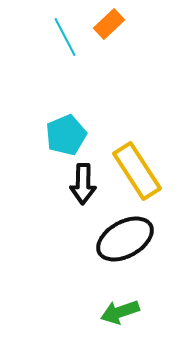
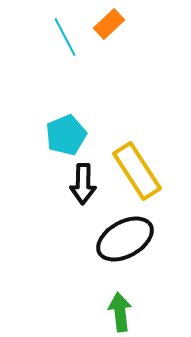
green arrow: rotated 102 degrees clockwise
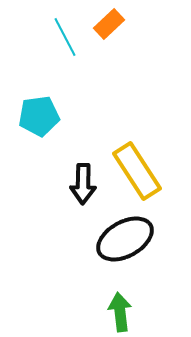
cyan pentagon: moved 27 px left, 19 px up; rotated 15 degrees clockwise
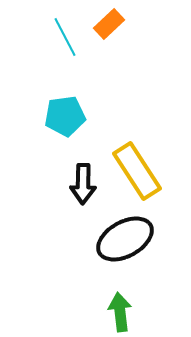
cyan pentagon: moved 26 px right
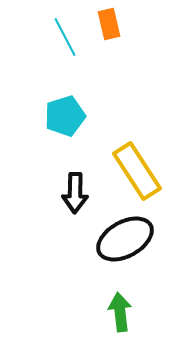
orange rectangle: rotated 60 degrees counterclockwise
cyan pentagon: rotated 9 degrees counterclockwise
black arrow: moved 8 px left, 9 px down
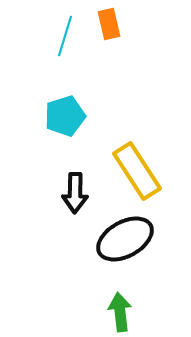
cyan line: moved 1 px up; rotated 45 degrees clockwise
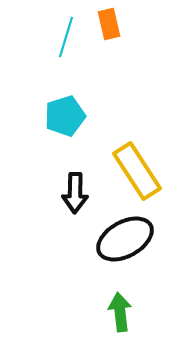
cyan line: moved 1 px right, 1 px down
